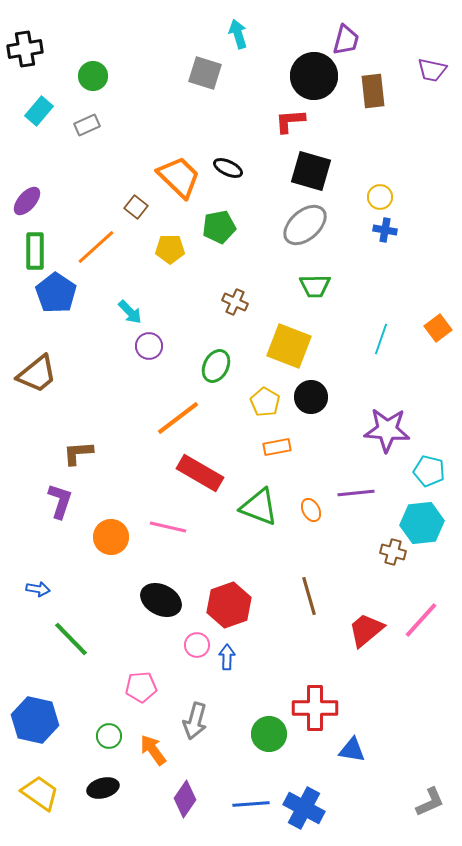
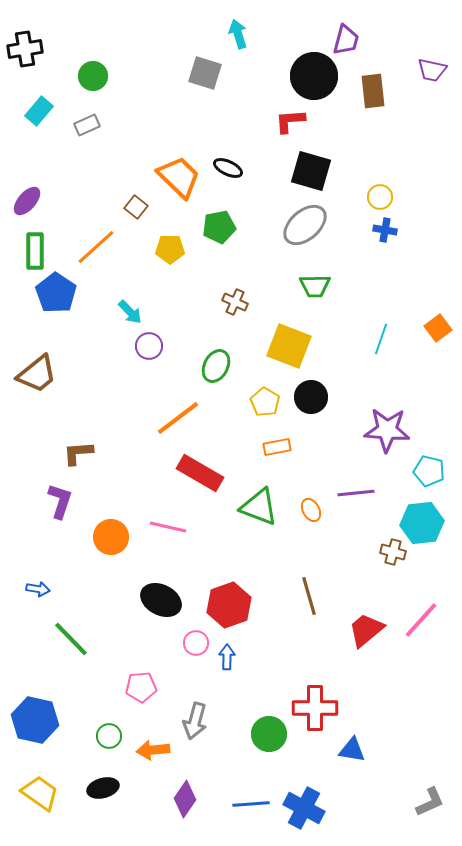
pink circle at (197, 645): moved 1 px left, 2 px up
orange arrow at (153, 750): rotated 60 degrees counterclockwise
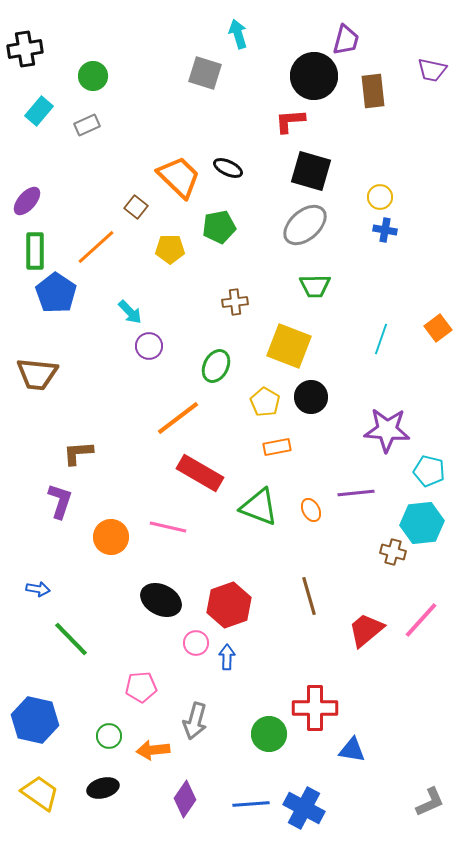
brown cross at (235, 302): rotated 30 degrees counterclockwise
brown trapezoid at (37, 374): rotated 45 degrees clockwise
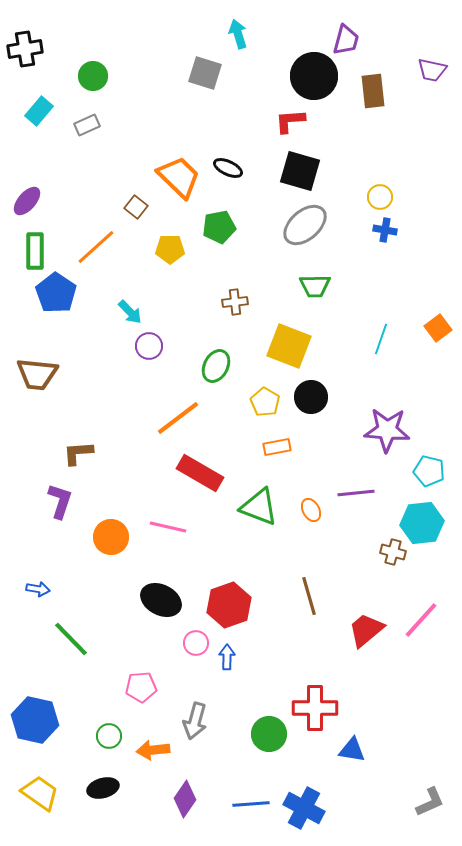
black square at (311, 171): moved 11 px left
